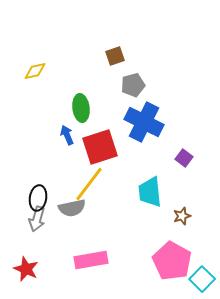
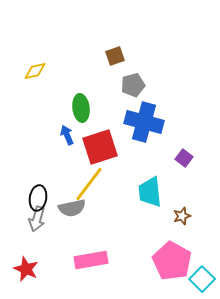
blue cross: rotated 12 degrees counterclockwise
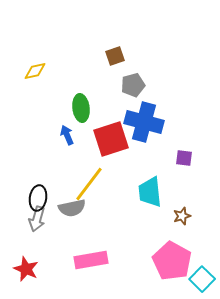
red square: moved 11 px right, 8 px up
purple square: rotated 30 degrees counterclockwise
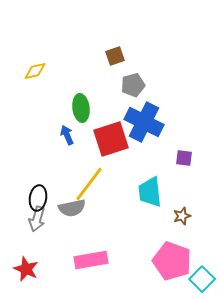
blue cross: rotated 12 degrees clockwise
pink pentagon: rotated 9 degrees counterclockwise
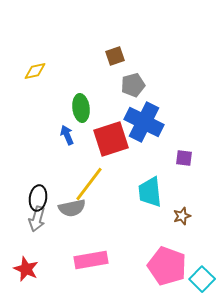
pink pentagon: moved 5 px left, 5 px down
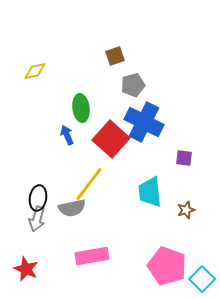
red square: rotated 30 degrees counterclockwise
brown star: moved 4 px right, 6 px up
pink rectangle: moved 1 px right, 4 px up
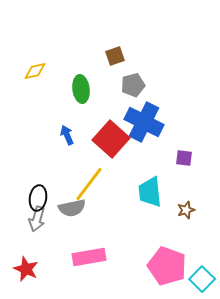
green ellipse: moved 19 px up
pink rectangle: moved 3 px left, 1 px down
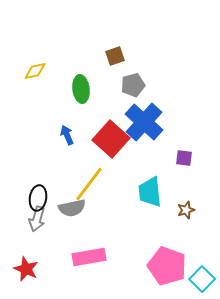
blue cross: rotated 15 degrees clockwise
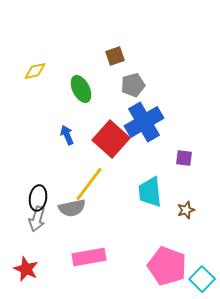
green ellipse: rotated 20 degrees counterclockwise
blue cross: rotated 18 degrees clockwise
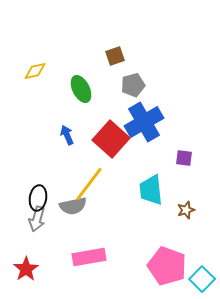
cyan trapezoid: moved 1 px right, 2 px up
gray semicircle: moved 1 px right, 2 px up
red star: rotated 15 degrees clockwise
